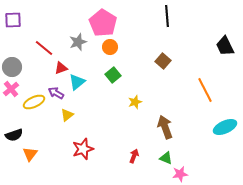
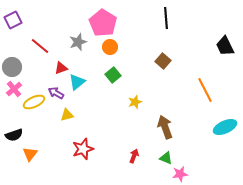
black line: moved 1 px left, 2 px down
purple square: rotated 24 degrees counterclockwise
red line: moved 4 px left, 2 px up
pink cross: moved 3 px right
yellow triangle: rotated 24 degrees clockwise
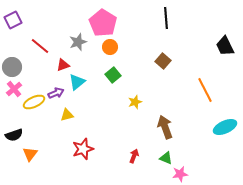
red triangle: moved 2 px right, 3 px up
purple arrow: rotated 126 degrees clockwise
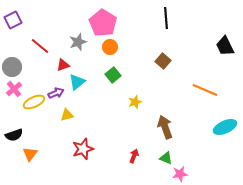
orange line: rotated 40 degrees counterclockwise
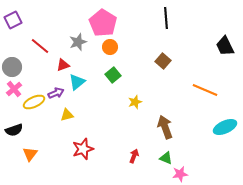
black semicircle: moved 5 px up
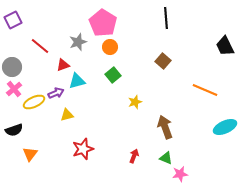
cyan triangle: moved 1 px up; rotated 24 degrees clockwise
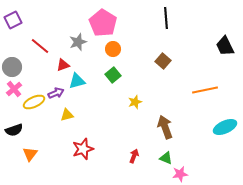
orange circle: moved 3 px right, 2 px down
orange line: rotated 35 degrees counterclockwise
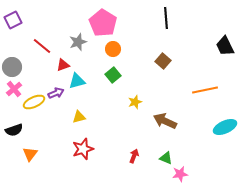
red line: moved 2 px right
yellow triangle: moved 12 px right, 2 px down
brown arrow: moved 6 px up; rotated 45 degrees counterclockwise
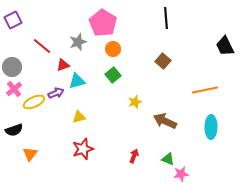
cyan ellipse: moved 14 px left; rotated 65 degrees counterclockwise
green triangle: moved 2 px right, 1 px down
pink star: moved 1 px right
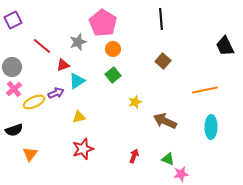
black line: moved 5 px left, 1 px down
cyan triangle: rotated 18 degrees counterclockwise
